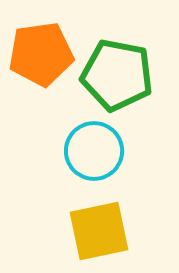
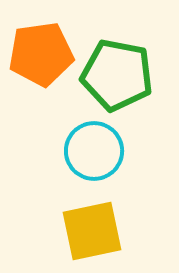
yellow square: moved 7 px left
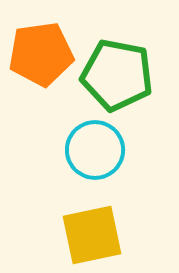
cyan circle: moved 1 px right, 1 px up
yellow square: moved 4 px down
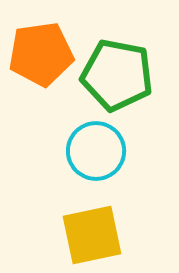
cyan circle: moved 1 px right, 1 px down
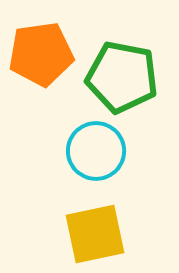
green pentagon: moved 5 px right, 2 px down
yellow square: moved 3 px right, 1 px up
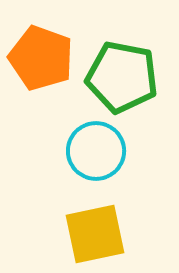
orange pentagon: moved 4 px down; rotated 28 degrees clockwise
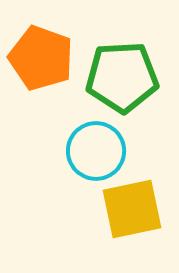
green pentagon: rotated 14 degrees counterclockwise
yellow square: moved 37 px right, 25 px up
